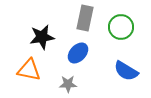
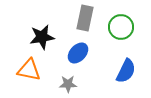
blue semicircle: rotated 95 degrees counterclockwise
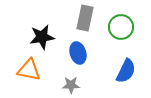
blue ellipse: rotated 60 degrees counterclockwise
gray star: moved 3 px right, 1 px down
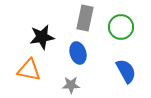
blue semicircle: rotated 55 degrees counterclockwise
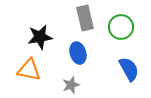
gray rectangle: rotated 25 degrees counterclockwise
black star: moved 2 px left
blue semicircle: moved 3 px right, 2 px up
gray star: rotated 18 degrees counterclockwise
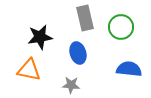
blue semicircle: rotated 55 degrees counterclockwise
gray star: rotated 24 degrees clockwise
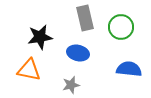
blue ellipse: rotated 60 degrees counterclockwise
gray star: rotated 18 degrees counterclockwise
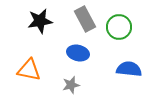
gray rectangle: moved 1 px down; rotated 15 degrees counterclockwise
green circle: moved 2 px left
black star: moved 16 px up
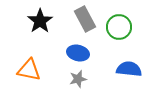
black star: rotated 25 degrees counterclockwise
gray star: moved 7 px right, 6 px up
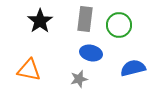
gray rectangle: rotated 35 degrees clockwise
green circle: moved 2 px up
blue ellipse: moved 13 px right
blue semicircle: moved 4 px right, 1 px up; rotated 20 degrees counterclockwise
gray star: moved 1 px right
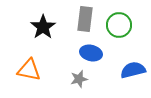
black star: moved 3 px right, 6 px down
blue semicircle: moved 2 px down
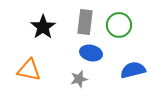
gray rectangle: moved 3 px down
